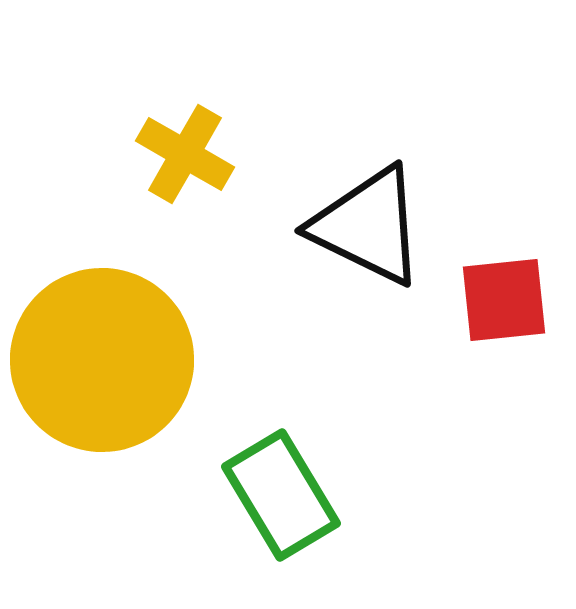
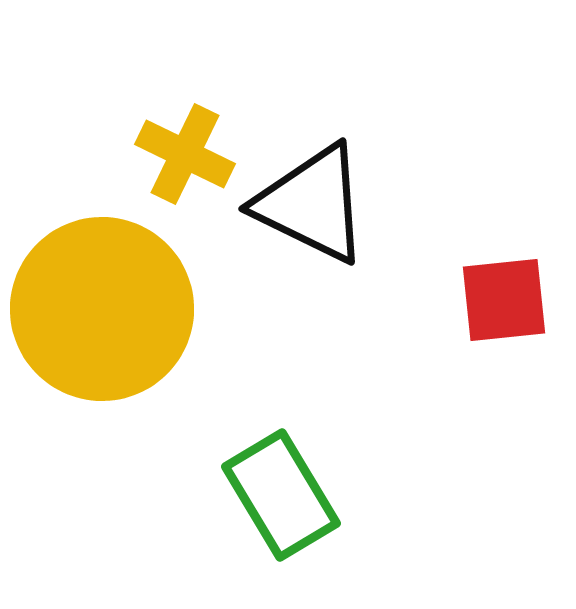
yellow cross: rotated 4 degrees counterclockwise
black triangle: moved 56 px left, 22 px up
yellow circle: moved 51 px up
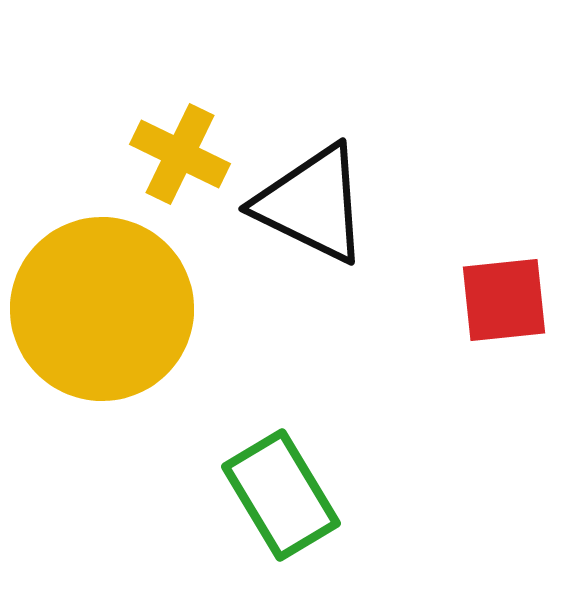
yellow cross: moved 5 px left
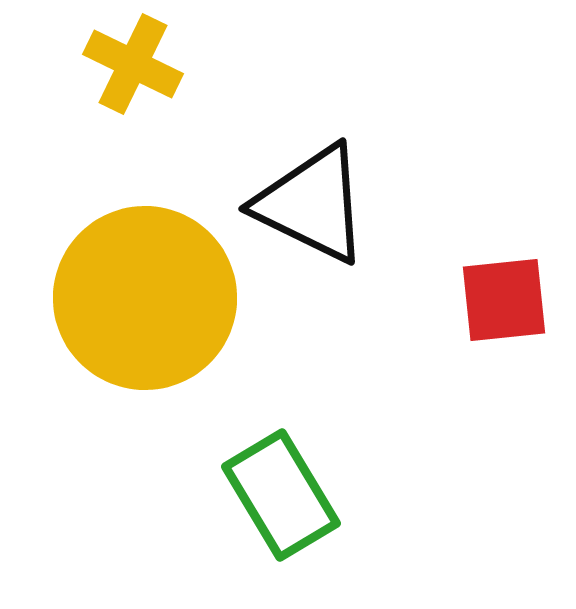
yellow cross: moved 47 px left, 90 px up
yellow circle: moved 43 px right, 11 px up
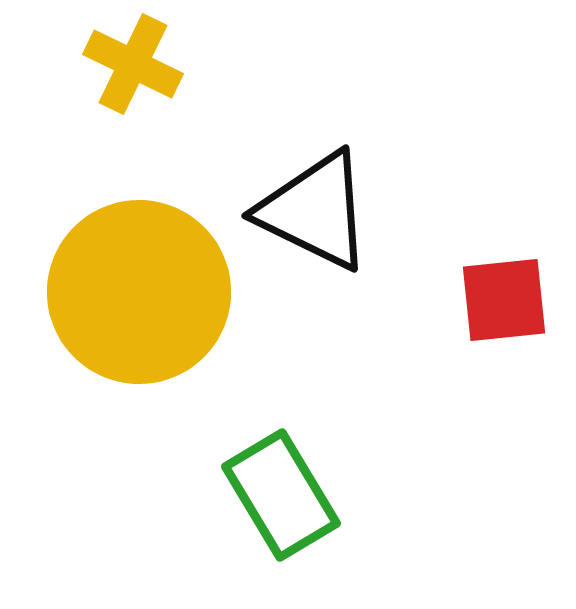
black triangle: moved 3 px right, 7 px down
yellow circle: moved 6 px left, 6 px up
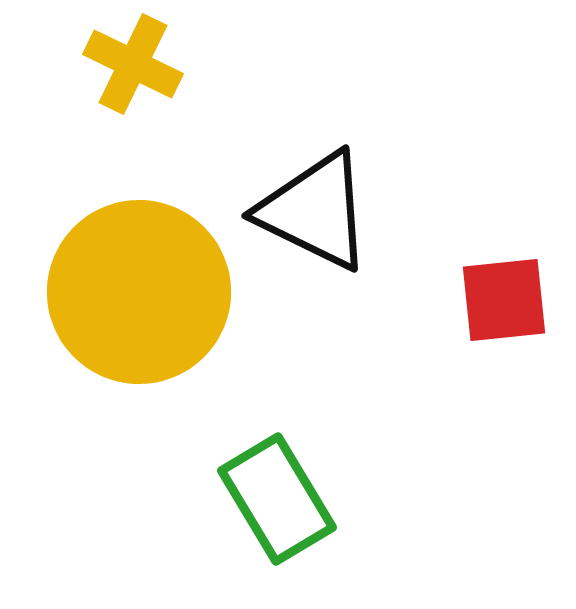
green rectangle: moved 4 px left, 4 px down
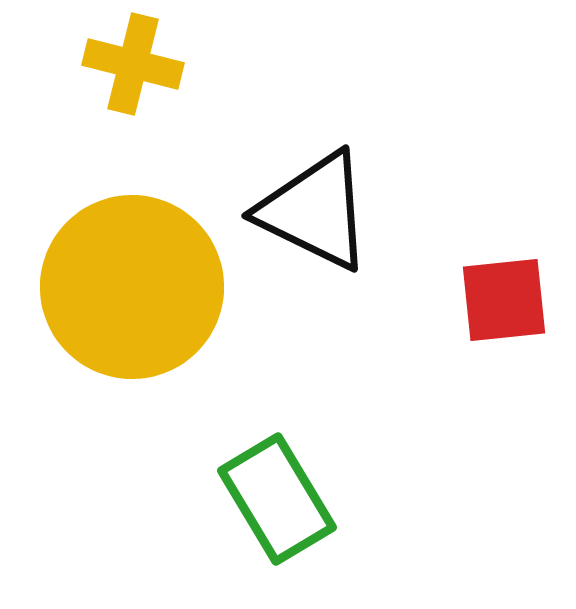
yellow cross: rotated 12 degrees counterclockwise
yellow circle: moved 7 px left, 5 px up
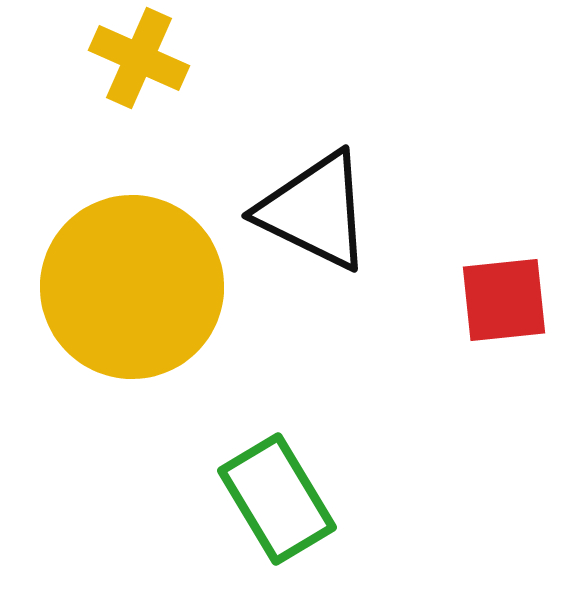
yellow cross: moved 6 px right, 6 px up; rotated 10 degrees clockwise
